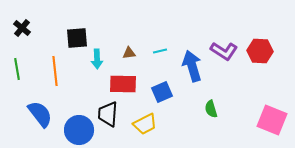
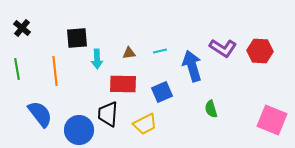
purple L-shape: moved 1 px left, 3 px up
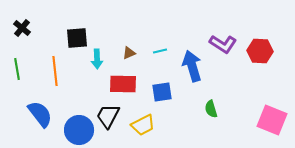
purple L-shape: moved 4 px up
brown triangle: rotated 16 degrees counterclockwise
blue square: rotated 15 degrees clockwise
black trapezoid: moved 2 px down; rotated 24 degrees clockwise
yellow trapezoid: moved 2 px left, 1 px down
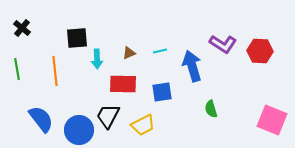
blue semicircle: moved 1 px right, 5 px down
